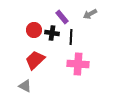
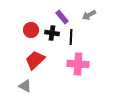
gray arrow: moved 1 px left, 1 px down
red circle: moved 3 px left
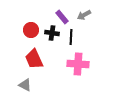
gray arrow: moved 5 px left
red trapezoid: moved 1 px left, 1 px up; rotated 70 degrees counterclockwise
gray triangle: moved 1 px up
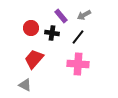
purple rectangle: moved 1 px left, 1 px up
red circle: moved 2 px up
black line: moved 7 px right; rotated 35 degrees clockwise
red trapezoid: rotated 65 degrees clockwise
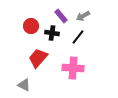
gray arrow: moved 1 px left, 1 px down
red circle: moved 2 px up
red trapezoid: moved 4 px right, 1 px up
pink cross: moved 5 px left, 4 px down
gray triangle: moved 1 px left
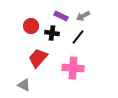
purple rectangle: rotated 24 degrees counterclockwise
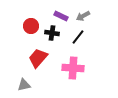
gray triangle: rotated 40 degrees counterclockwise
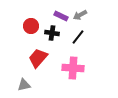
gray arrow: moved 3 px left, 1 px up
